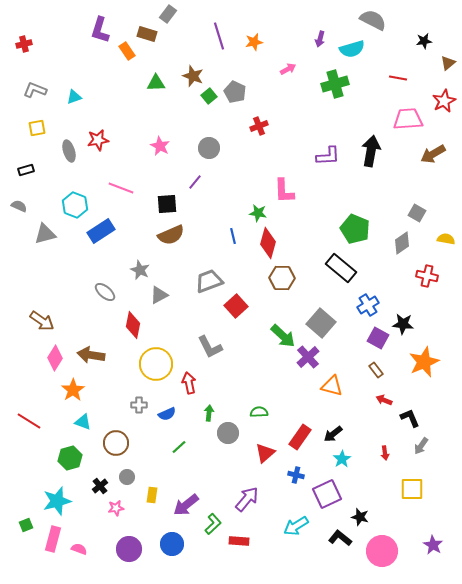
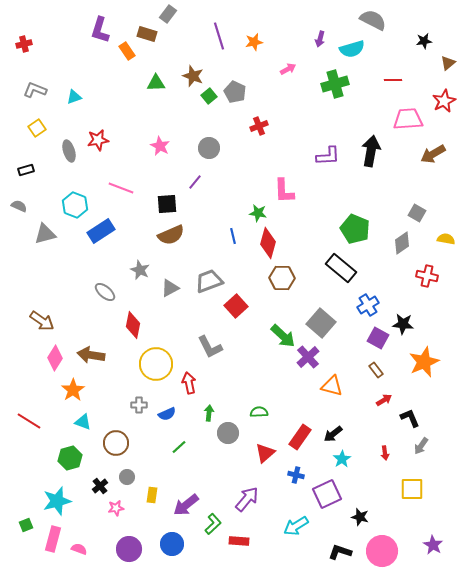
red line at (398, 78): moved 5 px left, 2 px down; rotated 12 degrees counterclockwise
yellow square at (37, 128): rotated 24 degrees counterclockwise
gray triangle at (159, 295): moved 11 px right, 7 px up
red arrow at (384, 400): rotated 126 degrees clockwise
black L-shape at (340, 538): moved 14 px down; rotated 20 degrees counterclockwise
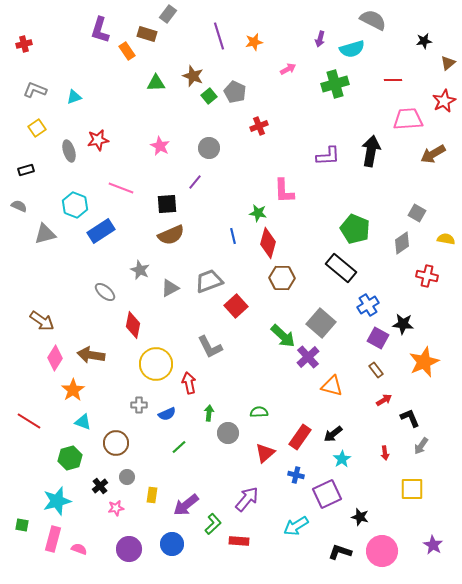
green square at (26, 525): moved 4 px left; rotated 32 degrees clockwise
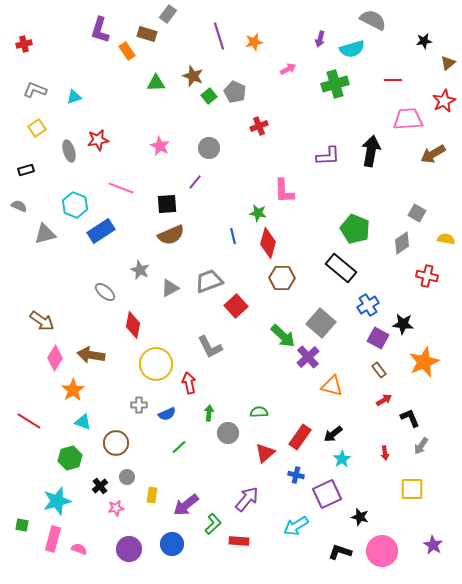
brown rectangle at (376, 370): moved 3 px right
